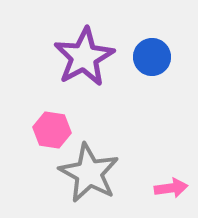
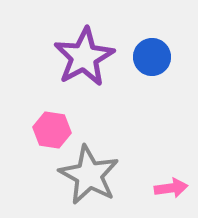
gray star: moved 2 px down
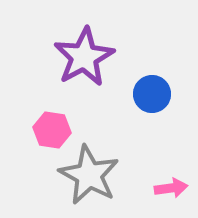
blue circle: moved 37 px down
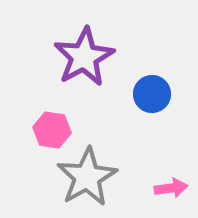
gray star: moved 2 px left, 2 px down; rotated 14 degrees clockwise
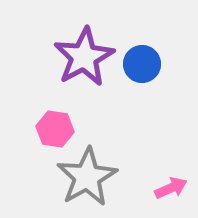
blue circle: moved 10 px left, 30 px up
pink hexagon: moved 3 px right, 1 px up
pink arrow: rotated 16 degrees counterclockwise
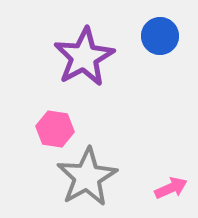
blue circle: moved 18 px right, 28 px up
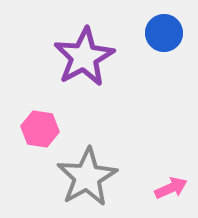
blue circle: moved 4 px right, 3 px up
pink hexagon: moved 15 px left
